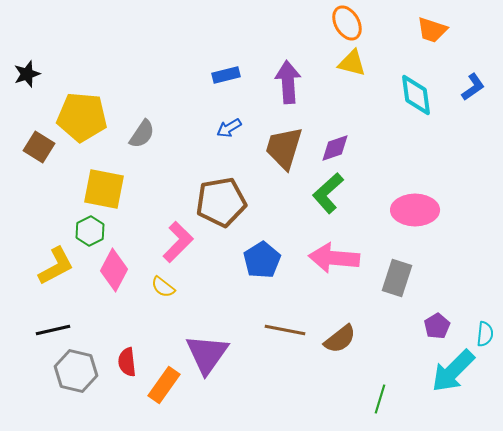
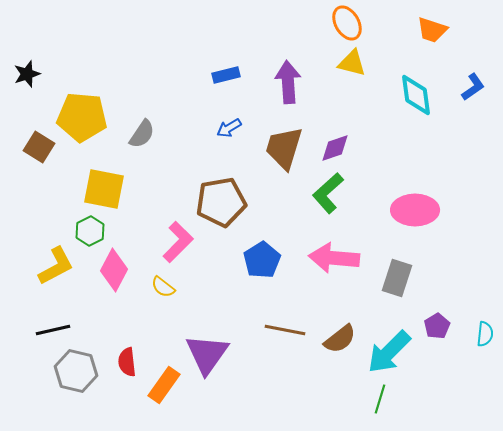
cyan arrow: moved 64 px left, 19 px up
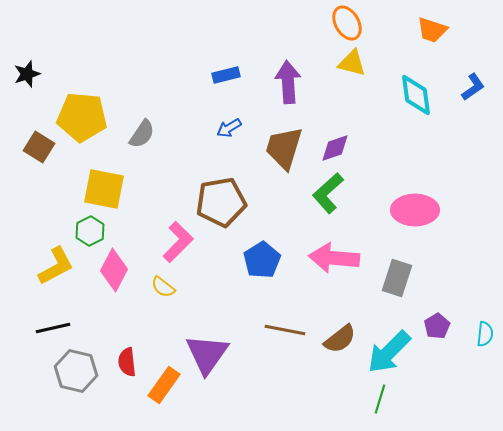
black line: moved 2 px up
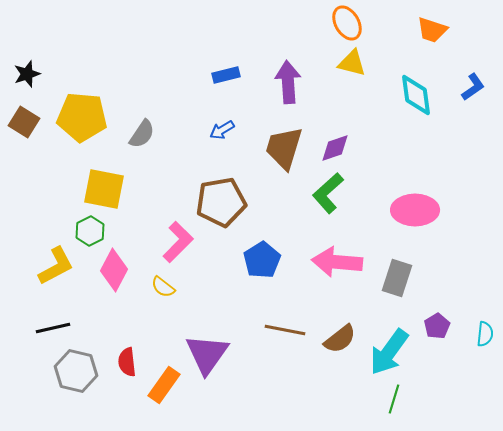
blue arrow: moved 7 px left, 2 px down
brown square: moved 15 px left, 25 px up
pink arrow: moved 3 px right, 4 px down
cyan arrow: rotated 9 degrees counterclockwise
green line: moved 14 px right
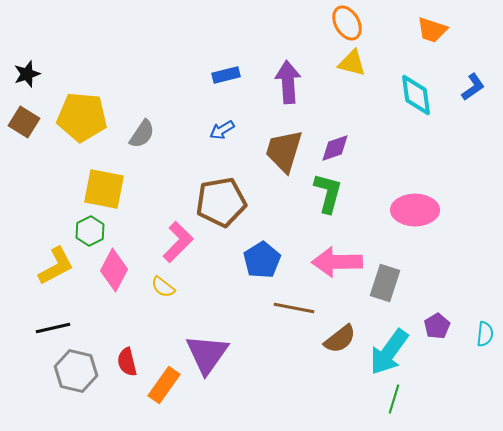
brown trapezoid: moved 3 px down
green L-shape: rotated 147 degrees clockwise
pink arrow: rotated 6 degrees counterclockwise
gray rectangle: moved 12 px left, 5 px down
brown line: moved 9 px right, 22 px up
red semicircle: rotated 8 degrees counterclockwise
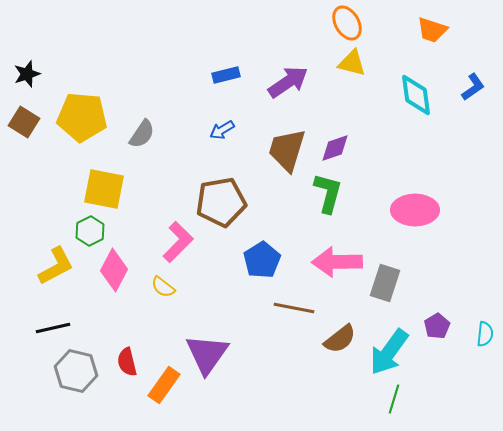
purple arrow: rotated 60 degrees clockwise
brown trapezoid: moved 3 px right, 1 px up
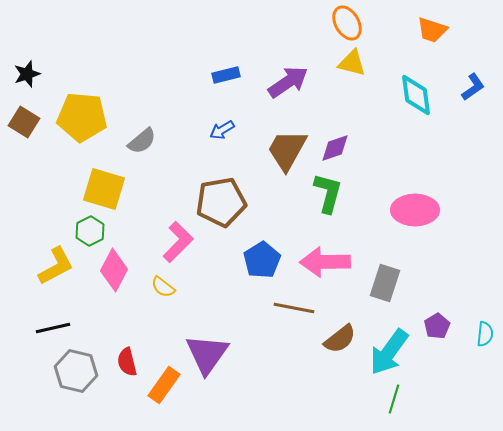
gray semicircle: moved 7 px down; rotated 16 degrees clockwise
brown trapezoid: rotated 12 degrees clockwise
yellow square: rotated 6 degrees clockwise
pink arrow: moved 12 px left
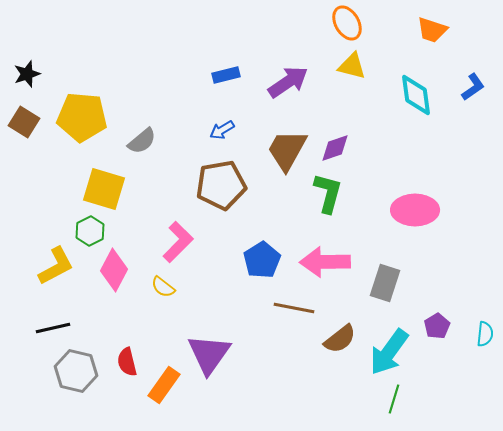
yellow triangle: moved 3 px down
brown pentagon: moved 17 px up
purple triangle: moved 2 px right
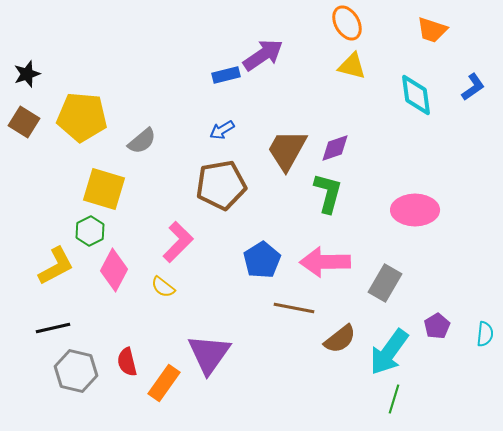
purple arrow: moved 25 px left, 27 px up
gray rectangle: rotated 12 degrees clockwise
orange rectangle: moved 2 px up
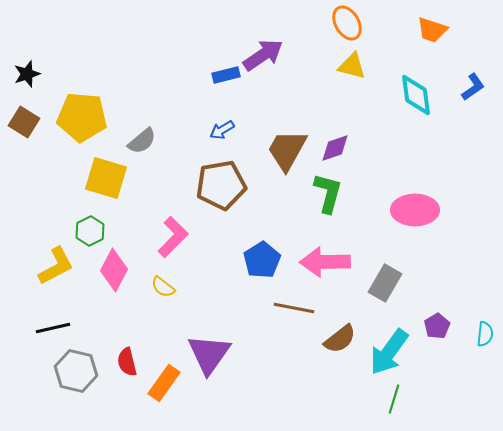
yellow square: moved 2 px right, 11 px up
pink L-shape: moved 5 px left, 5 px up
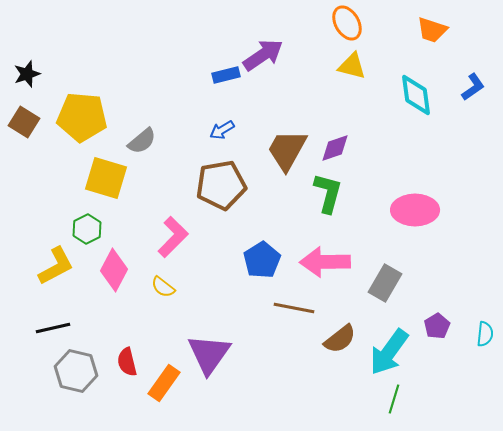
green hexagon: moved 3 px left, 2 px up
